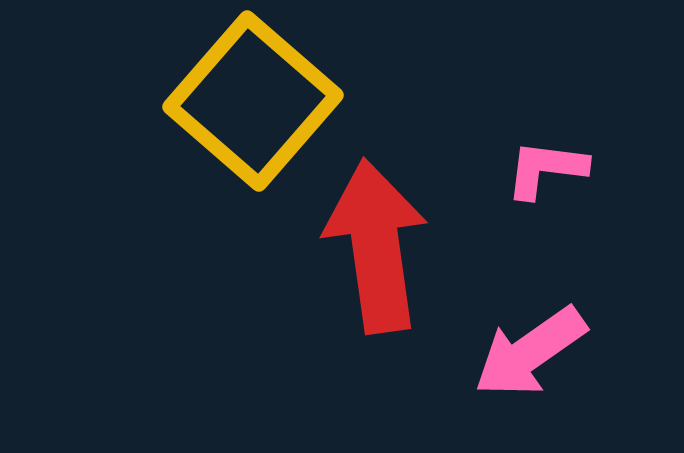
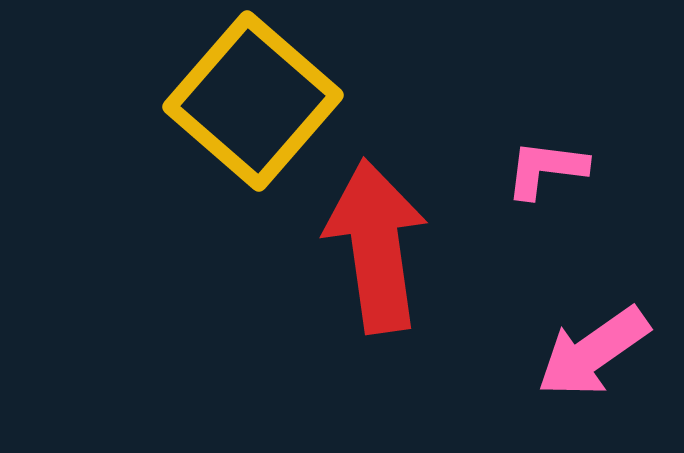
pink arrow: moved 63 px right
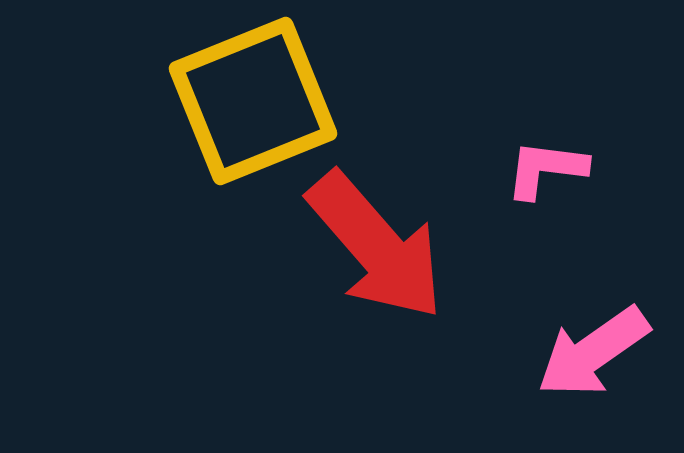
yellow square: rotated 27 degrees clockwise
red arrow: rotated 147 degrees clockwise
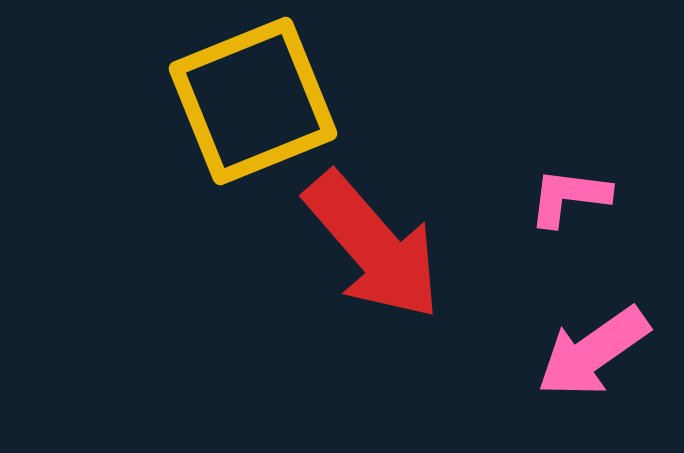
pink L-shape: moved 23 px right, 28 px down
red arrow: moved 3 px left
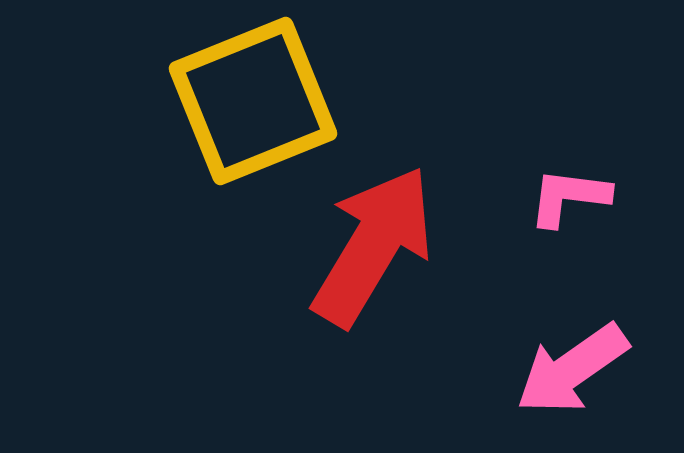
red arrow: rotated 108 degrees counterclockwise
pink arrow: moved 21 px left, 17 px down
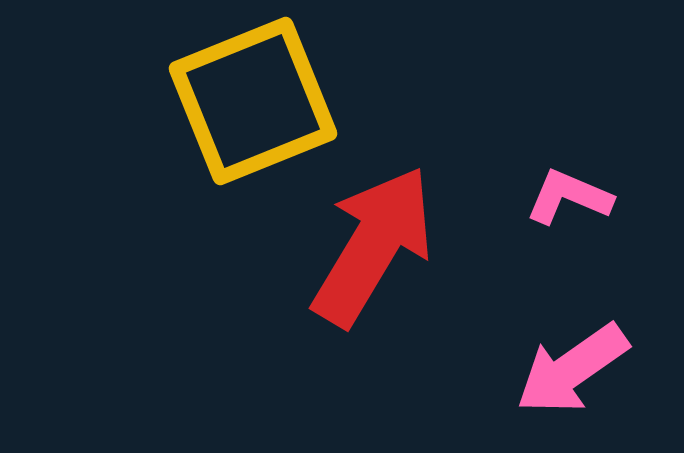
pink L-shape: rotated 16 degrees clockwise
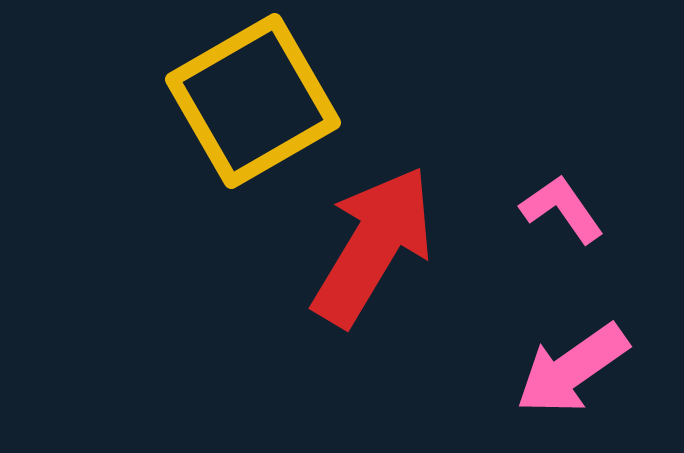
yellow square: rotated 8 degrees counterclockwise
pink L-shape: moved 7 px left, 12 px down; rotated 32 degrees clockwise
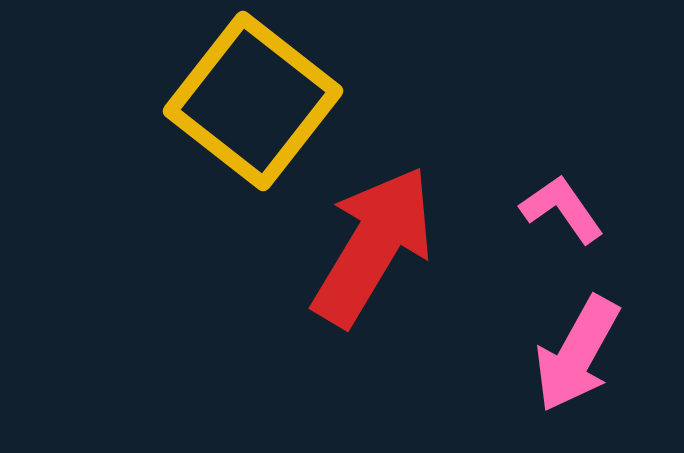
yellow square: rotated 22 degrees counterclockwise
pink arrow: moved 5 px right, 15 px up; rotated 26 degrees counterclockwise
